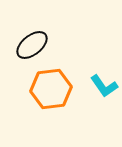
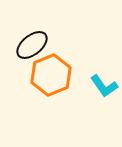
orange hexagon: moved 14 px up; rotated 15 degrees counterclockwise
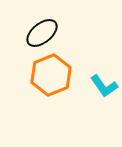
black ellipse: moved 10 px right, 12 px up
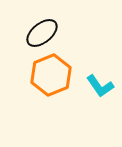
cyan L-shape: moved 4 px left
